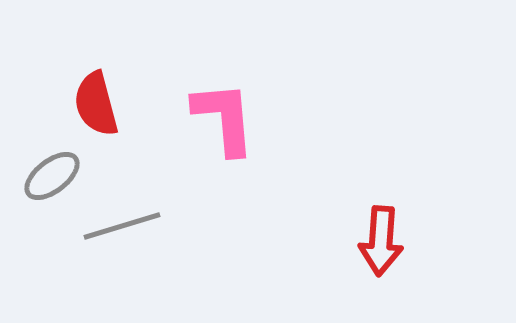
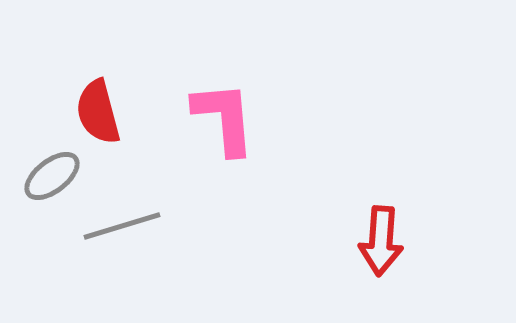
red semicircle: moved 2 px right, 8 px down
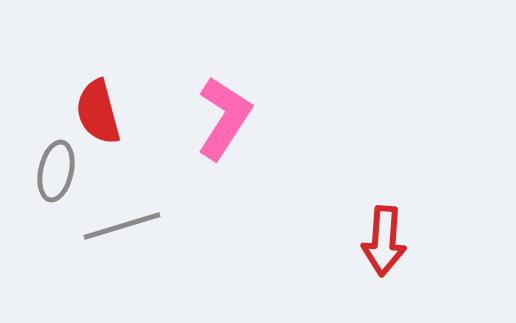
pink L-shape: rotated 38 degrees clockwise
gray ellipse: moved 4 px right, 5 px up; rotated 40 degrees counterclockwise
red arrow: moved 3 px right
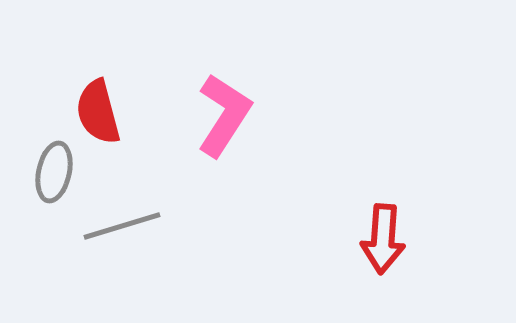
pink L-shape: moved 3 px up
gray ellipse: moved 2 px left, 1 px down
red arrow: moved 1 px left, 2 px up
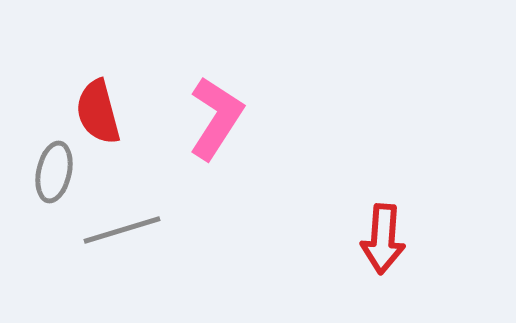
pink L-shape: moved 8 px left, 3 px down
gray line: moved 4 px down
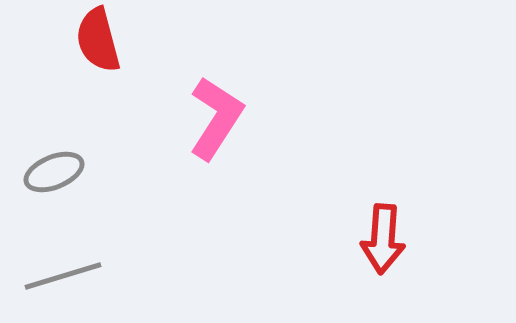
red semicircle: moved 72 px up
gray ellipse: rotated 56 degrees clockwise
gray line: moved 59 px left, 46 px down
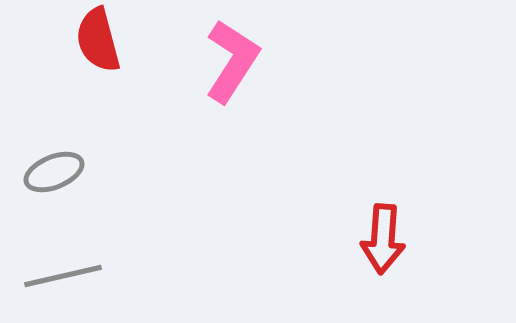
pink L-shape: moved 16 px right, 57 px up
gray line: rotated 4 degrees clockwise
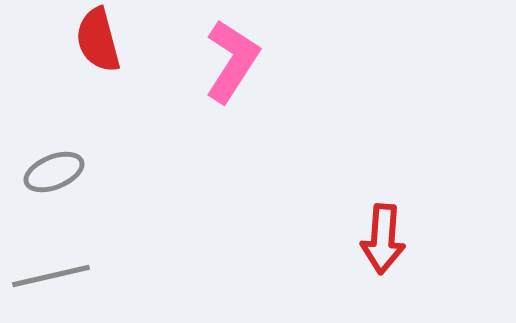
gray line: moved 12 px left
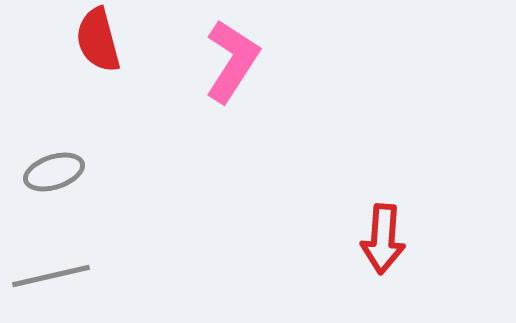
gray ellipse: rotated 4 degrees clockwise
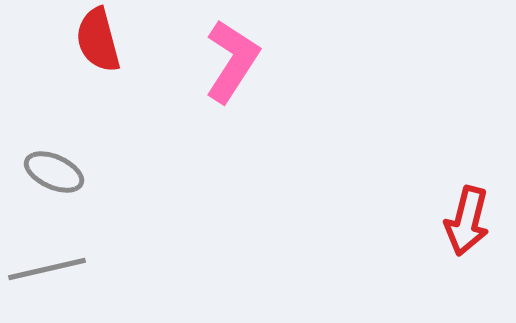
gray ellipse: rotated 42 degrees clockwise
red arrow: moved 84 px right, 18 px up; rotated 10 degrees clockwise
gray line: moved 4 px left, 7 px up
